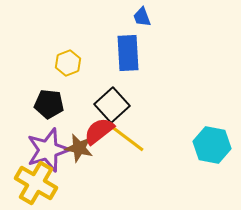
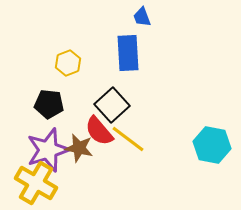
red semicircle: rotated 92 degrees counterclockwise
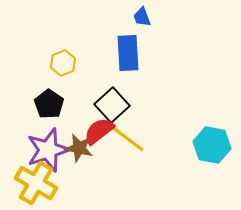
yellow hexagon: moved 5 px left
black pentagon: rotated 28 degrees clockwise
red semicircle: rotated 92 degrees clockwise
